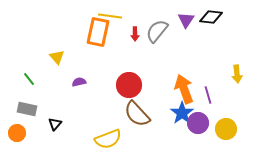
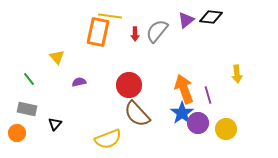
purple triangle: rotated 18 degrees clockwise
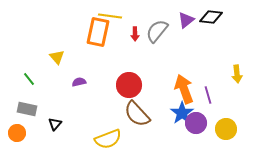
purple circle: moved 2 px left
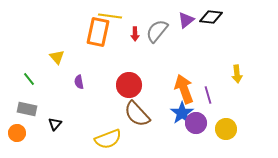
purple semicircle: rotated 88 degrees counterclockwise
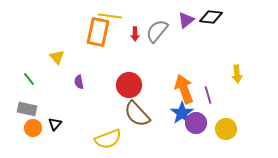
orange circle: moved 16 px right, 5 px up
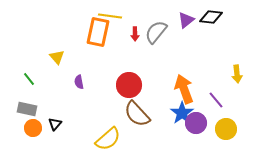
gray semicircle: moved 1 px left, 1 px down
purple line: moved 8 px right, 5 px down; rotated 24 degrees counterclockwise
yellow semicircle: rotated 20 degrees counterclockwise
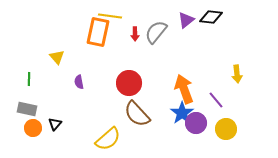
green line: rotated 40 degrees clockwise
red circle: moved 2 px up
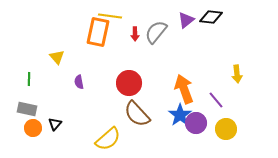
blue star: moved 2 px left, 2 px down
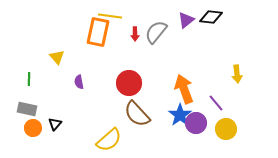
purple line: moved 3 px down
yellow semicircle: moved 1 px right, 1 px down
